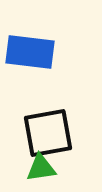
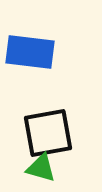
green triangle: rotated 24 degrees clockwise
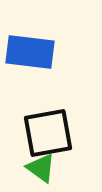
green triangle: rotated 20 degrees clockwise
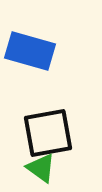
blue rectangle: moved 1 px up; rotated 9 degrees clockwise
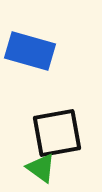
black square: moved 9 px right
